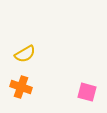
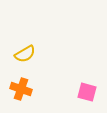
orange cross: moved 2 px down
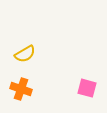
pink square: moved 4 px up
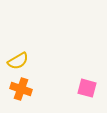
yellow semicircle: moved 7 px left, 7 px down
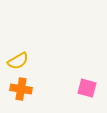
orange cross: rotated 10 degrees counterclockwise
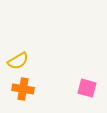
orange cross: moved 2 px right
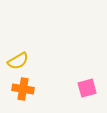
pink square: rotated 30 degrees counterclockwise
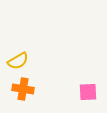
pink square: moved 1 px right, 4 px down; rotated 12 degrees clockwise
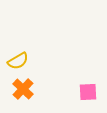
orange cross: rotated 35 degrees clockwise
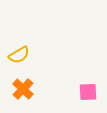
yellow semicircle: moved 1 px right, 6 px up
